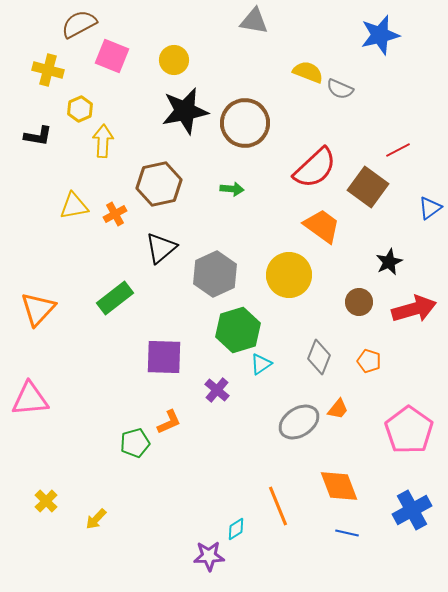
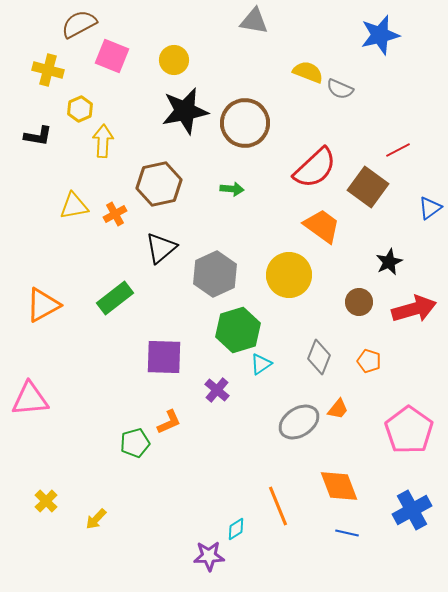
orange triangle at (38, 309): moved 5 px right, 4 px up; rotated 18 degrees clockwise
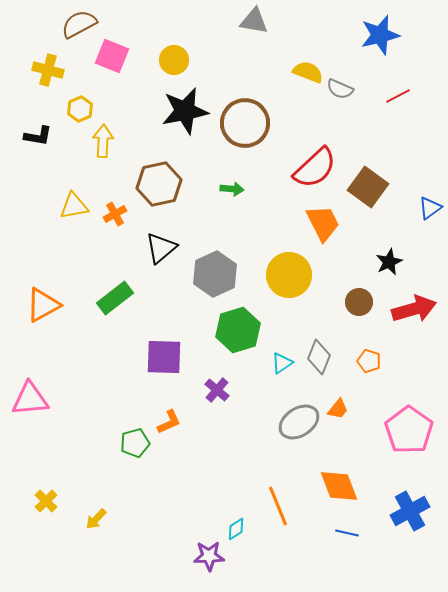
red line at (398, 150): moved 54 px up
orange trapezoid at (322, 226): moved 1 px right, 3 px up; rotated 27 degrees clockwise
cyan triangle at (261, 364): moved 21 px right, 1 px up
blue cross at (412, 510): moved 2 px left, 1 px down
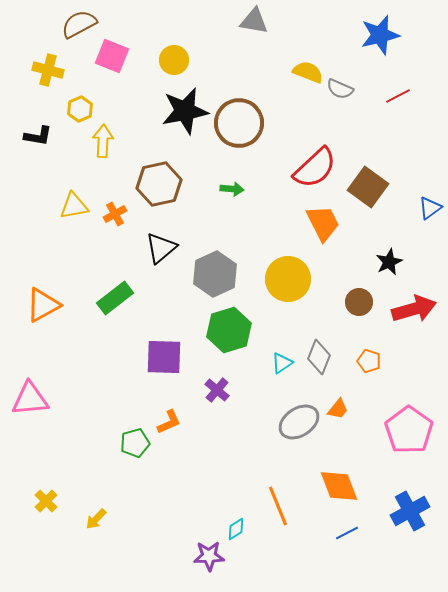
brown circle at (245, 123): moved 6 px left
yellow circle at (289, 275): moved 1 px left, 4 px down
green hexagon at (238, 330): moved 9 px left
blue line at (347, 533): rotated 40 degrees counterclockwise
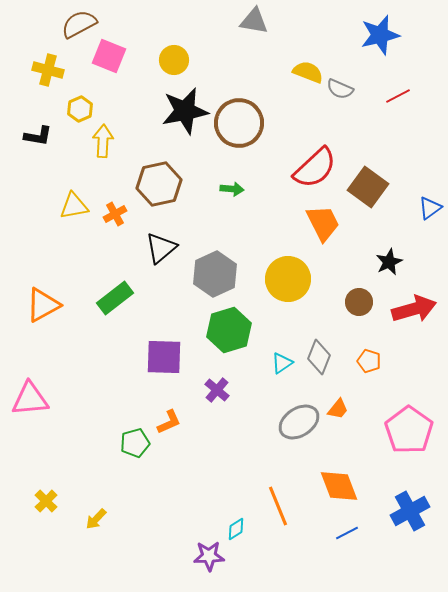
pink square at (112, 56): moved 3 px left
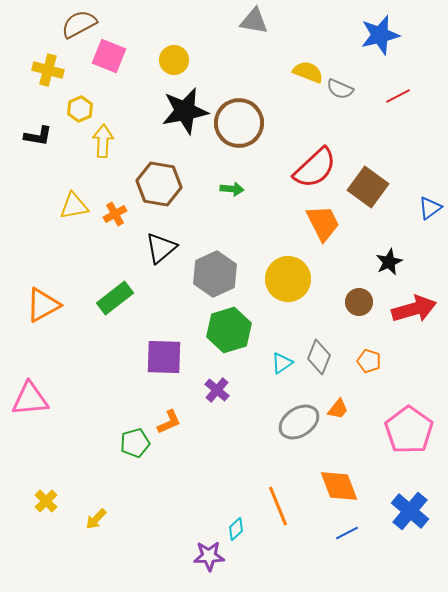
brown hexagon at (159, 184): rotated 21 degrees clockwise
blue cross at (410, 511): rotated 21 degrees counterclockwise
cyan diamond at (236, 529): rotated 10 degrees counterclockwise
